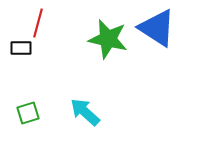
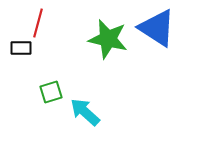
green square: moved 23 px right, 21 px up
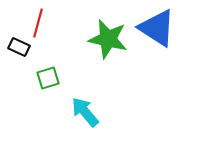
black rectangle: moved 2 px left, 1 px up; rotated 25 degrees clockwise
green square: moved 3 px left, 14 px up
cyan arrow: rotated 8 degrees clockwise
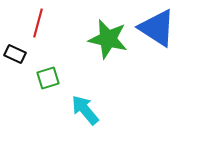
black rectangle: moved 4 px left, 7 px down
cyan arrow: moved 2 px up
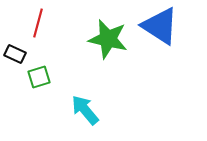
blue triangle: moved 3 px right, 2 px up
green square: moved 9 px left, 1 px up
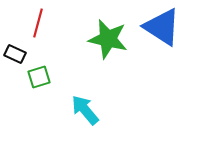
blue triangle: moved 2 px right, 1 px down
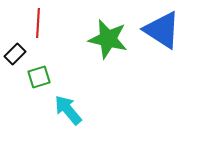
red line: rotated 12 degrees counterclockwise
blue triangle: moved 3 px down
black rectangle: rotated 70 degrees counterclockwise
cyan arrow: moved 17 px left
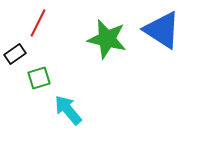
red line: rotated 24 degrees clockwise
green star: moved 1 px left
black rectangle: rotated 10 degrees clockwise
green square: moved 1 px down
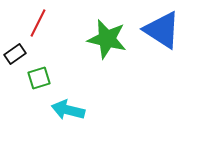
cyan arrow: rotated 36 degrees counterclockwise
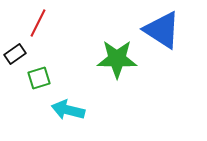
green star: moved 10 px right, 20 px down; rotated 12 degrees counterclockwise
